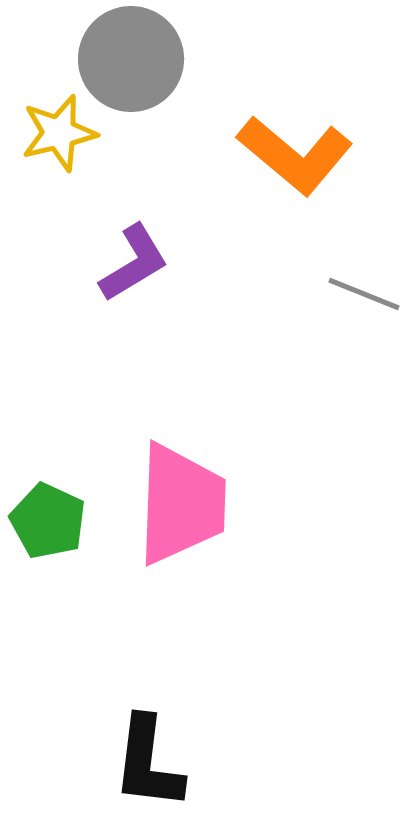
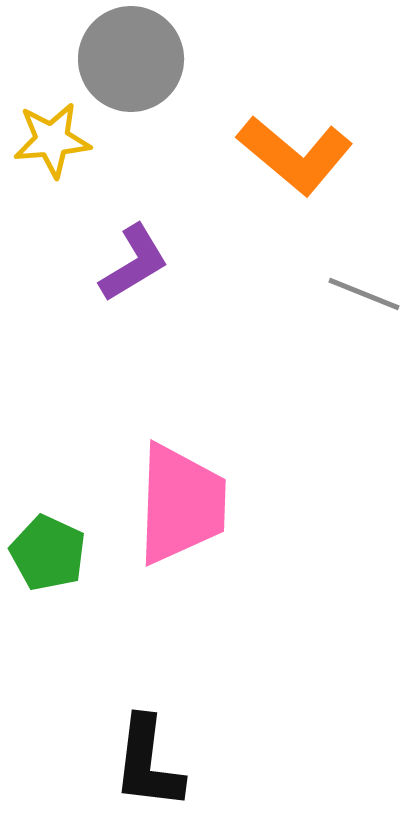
yellow star: moved 7 px left, 7 px down; rotated 8 degrees clockwise
green pentagon: moved 32 px down
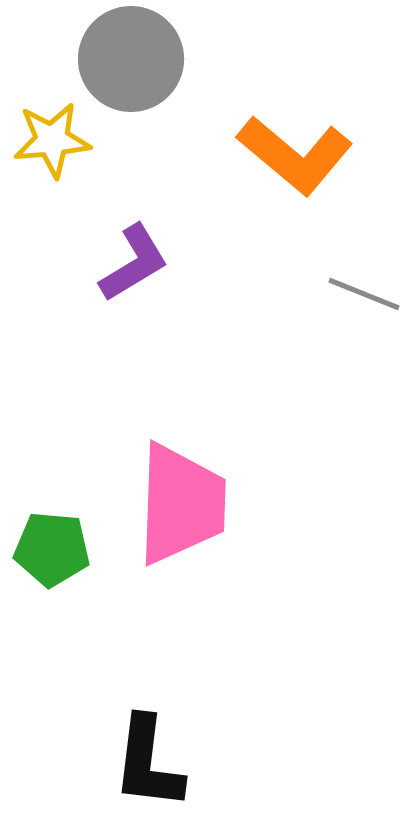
green pentagon: moved 4 px right, 4 px up; rotated 20 degrees counterclockwise
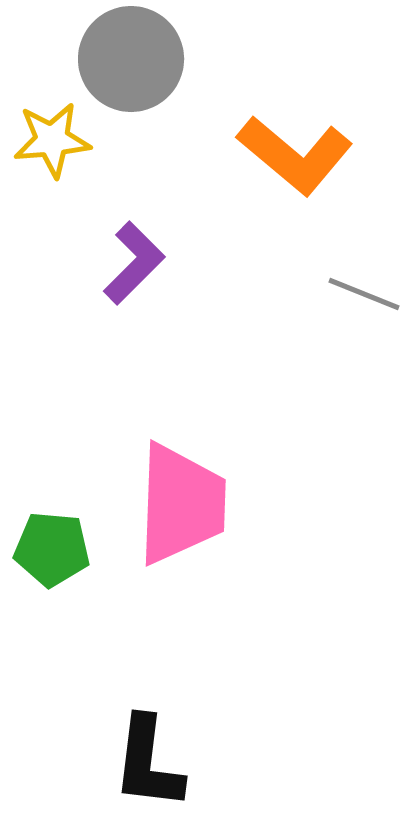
purple L-shape: rotated 14 degrees counterclockwise
